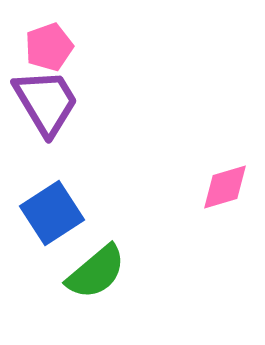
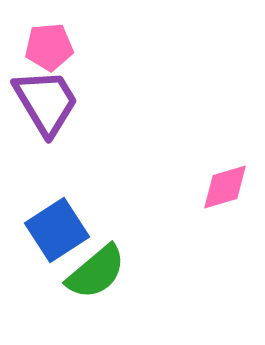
pink pentagon: rotated 15 degrees clockwise
blue square: moved 5 px right, 17 px down
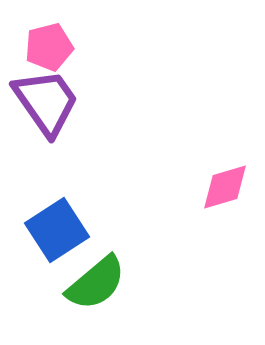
pink pentagon: rotated 9 degrees counterclockwise
purple trapezoid: rotated 4 degrees counterclockwise
green semicircle: moved 11 px down
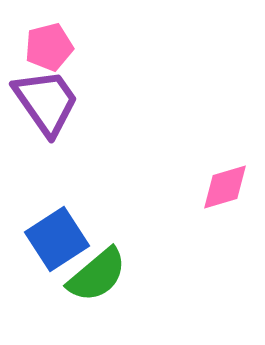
blue square: moved 9 px down
green semicircle: moved 1 px right, 8 px up
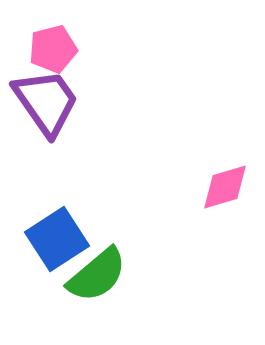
pink pentagon: moved 4 px right, 2 px down
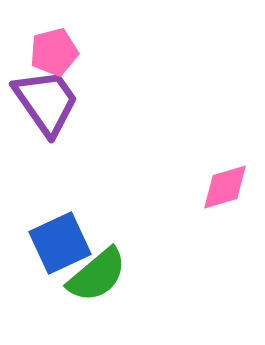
pink pentagon: moved 1 px right, 3 px down
blue square: moved 3 px right, 4 px down; rotated 8 degrees clockwise
